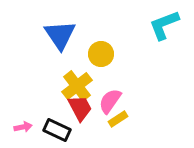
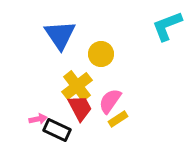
cyan L-shape: moved 3 px right, 1 px down
pink arrow: moved 15 px right, 8 px up
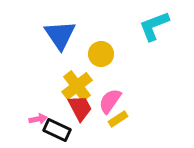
cyan L-shape: moved 13 px left
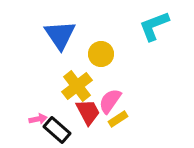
red trapezoid: moved 8 px right, 4 px down
black rectangle: rotated 16 degrees clockwise
